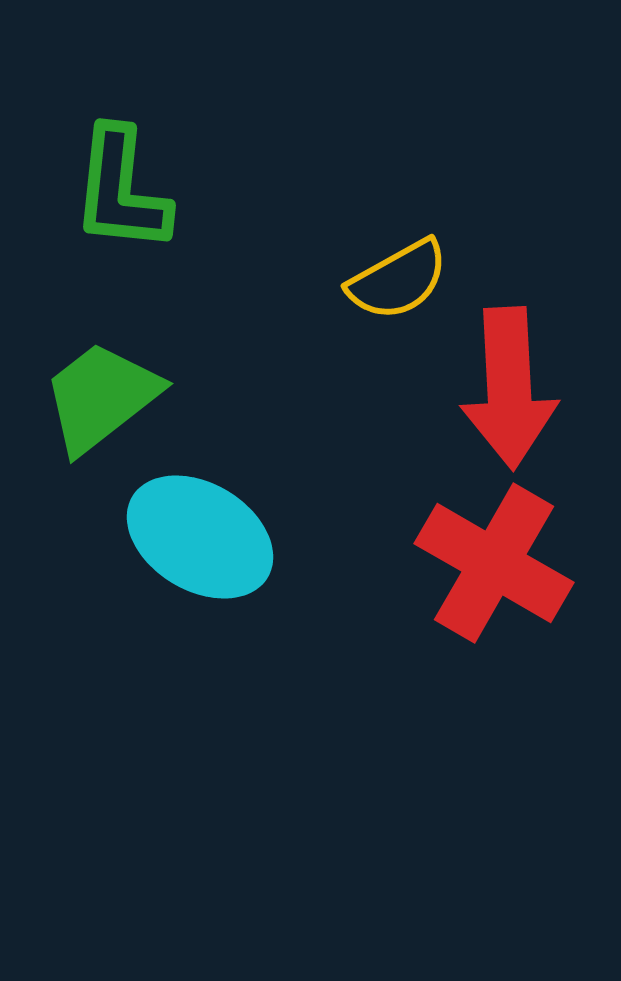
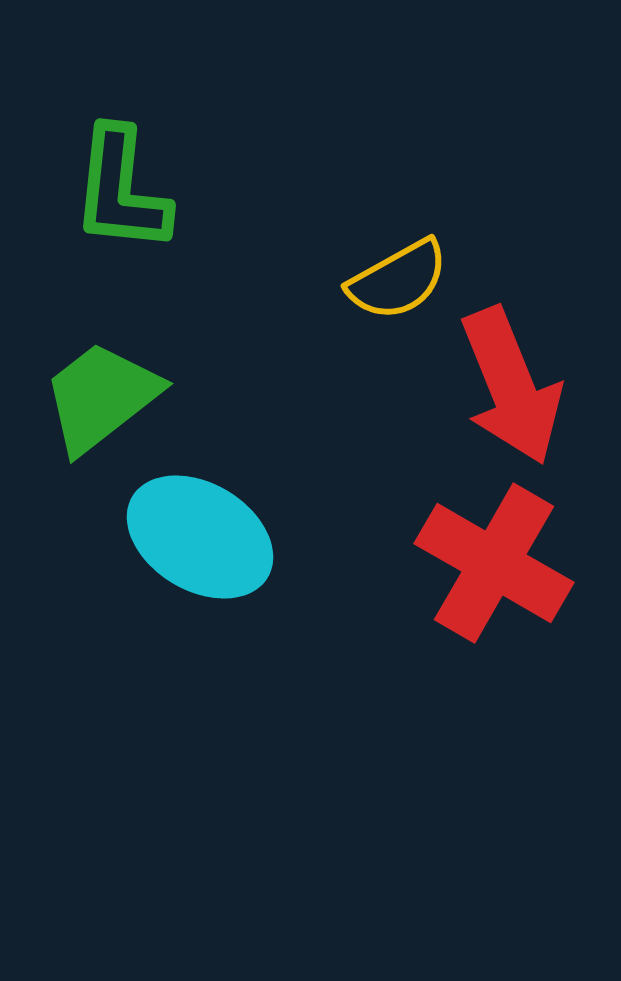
red arrow: moved 2 px right, 2 px up; rotated 19 degrees counterclockwise
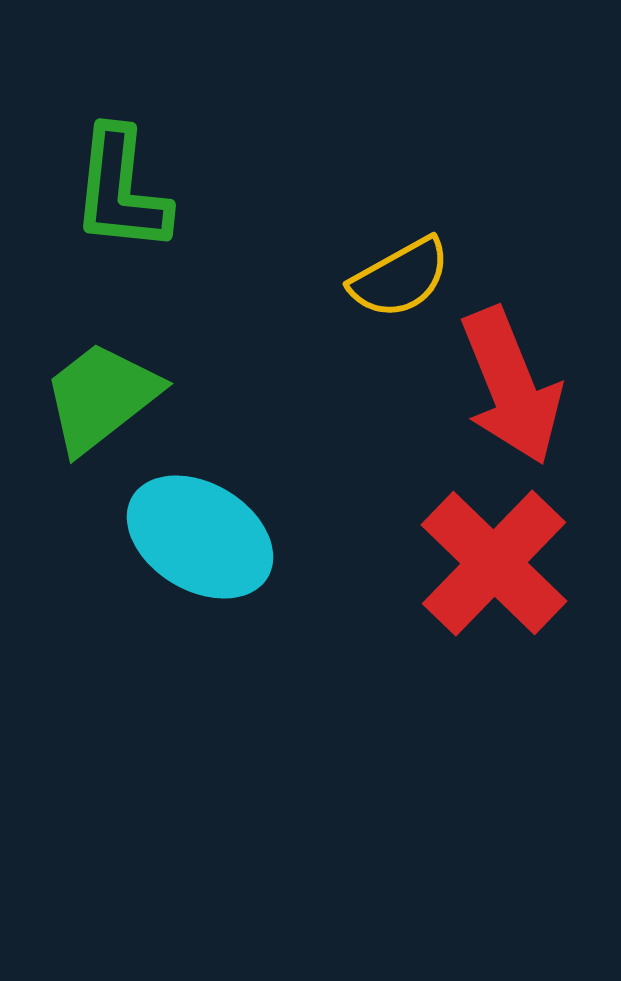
yellow semicircle: moved 2 px right, 2 px up
red cross: rotated 14 degrees clockwise
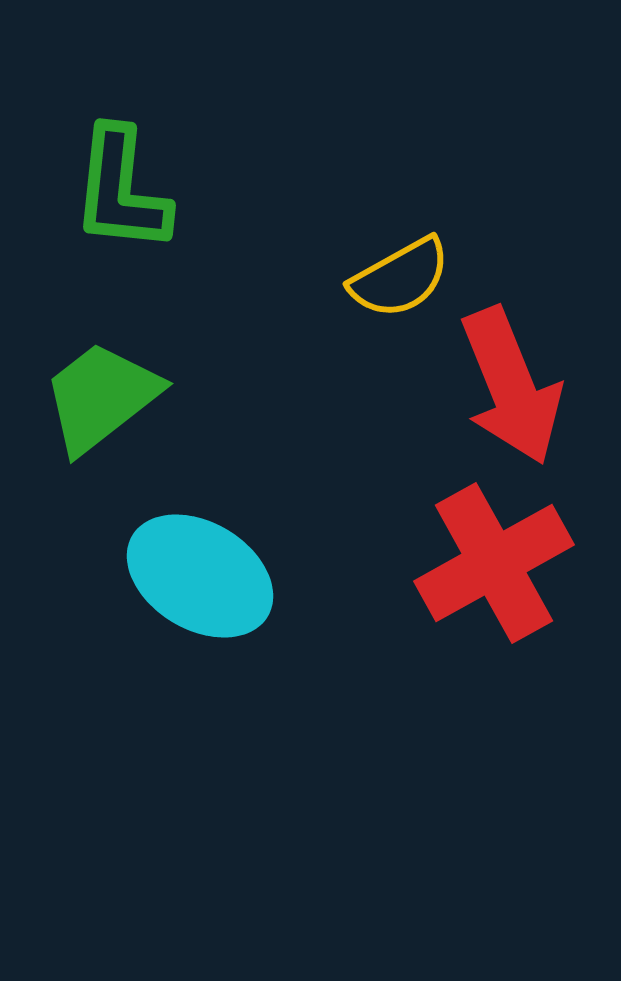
cyan ellipse: moved 39 px down
red cross: rotated 17 degrees clockwise
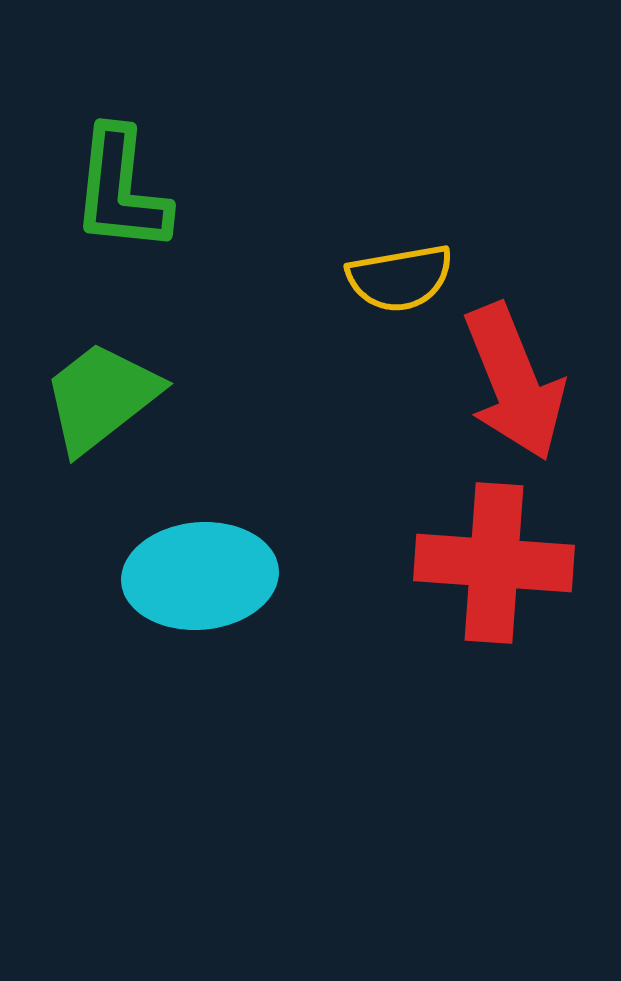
yellow semicircle: rotated 19 degrees clockwise
red arrow: moved 3 px right, 4 px up
red cross: rotated 33 degrees clockwise
cyan ellipse: rotated 36 degrees counterclockwise
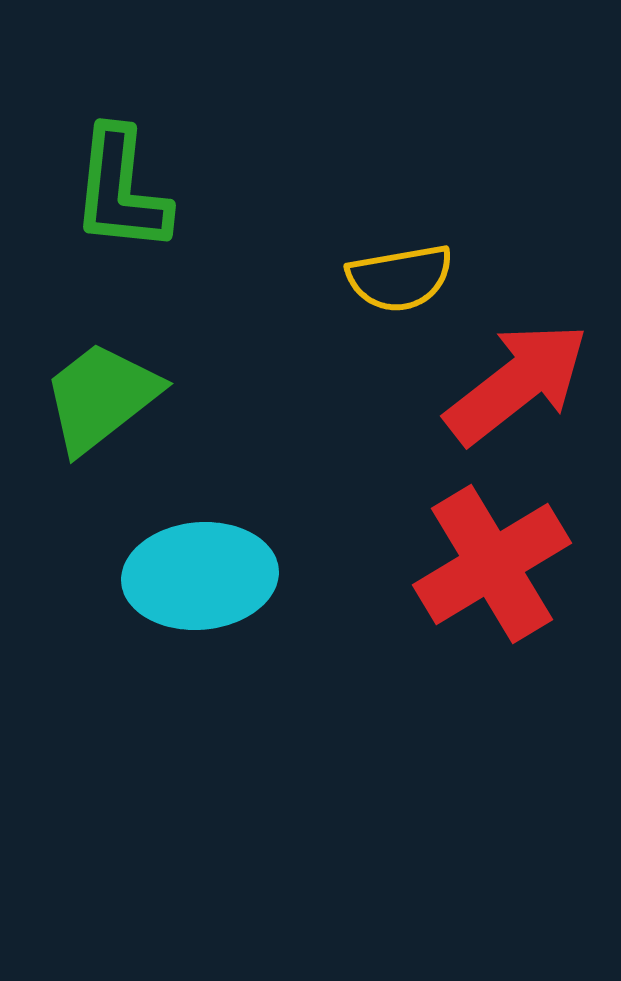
red arrow: moved 3 px right, 1 px down; rotated 106 degrees counterclockwise
red cross: moved 2 px left, 1 px down; rotated 35 degrees counterclockwise
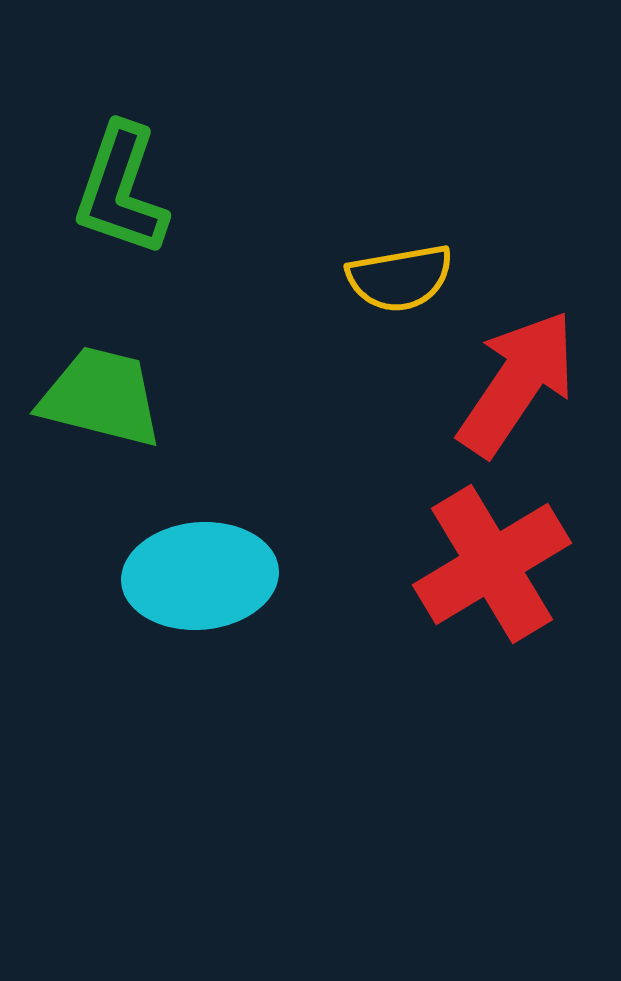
green L-shape: rotated 13 degrees clockwise
red arrow: rotated 18 degrees counterclockwise
green trapezoid: rotated 52 degrees clockwise
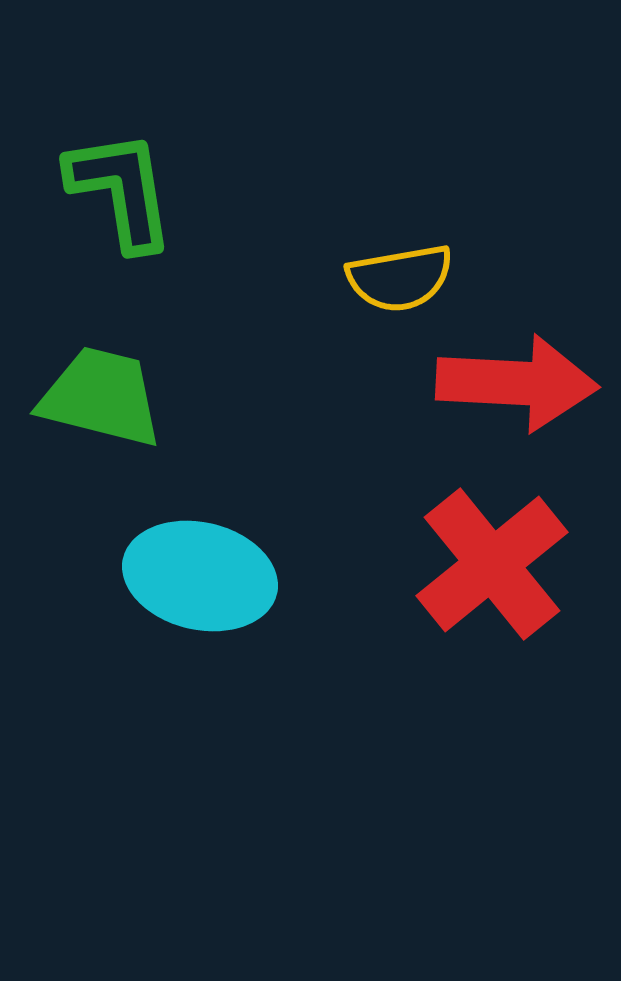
green L-shape: rotated 152 degrees clockwise
red arrow: rotated 59 degrees clockwise
red cross: rotated 8 degrees counterclockwise
cyan ellipse: rotated 18 degrees clockwise
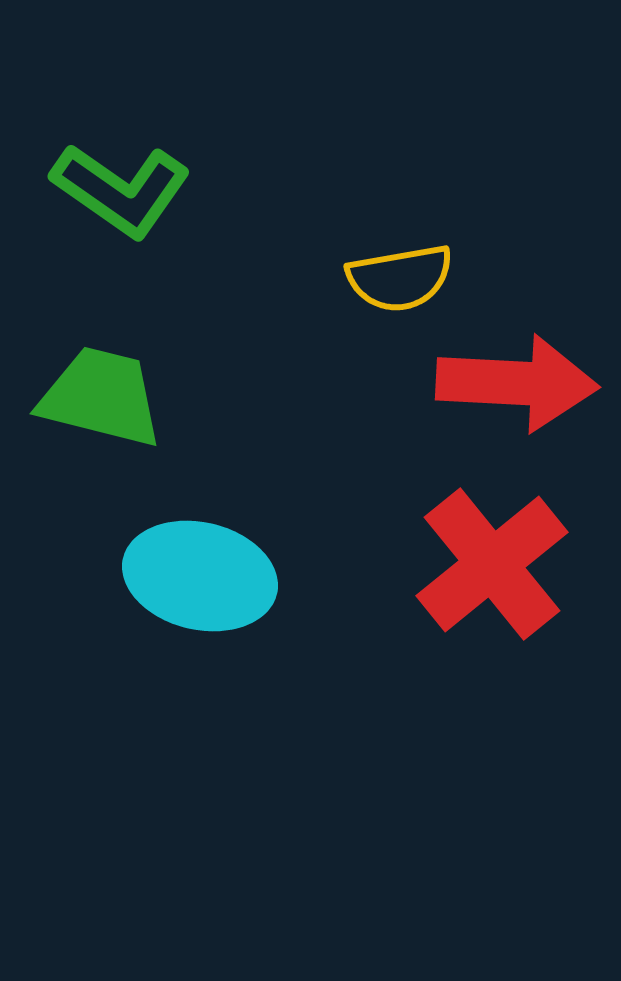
green L-shape: rotated 134 degrees clockwise
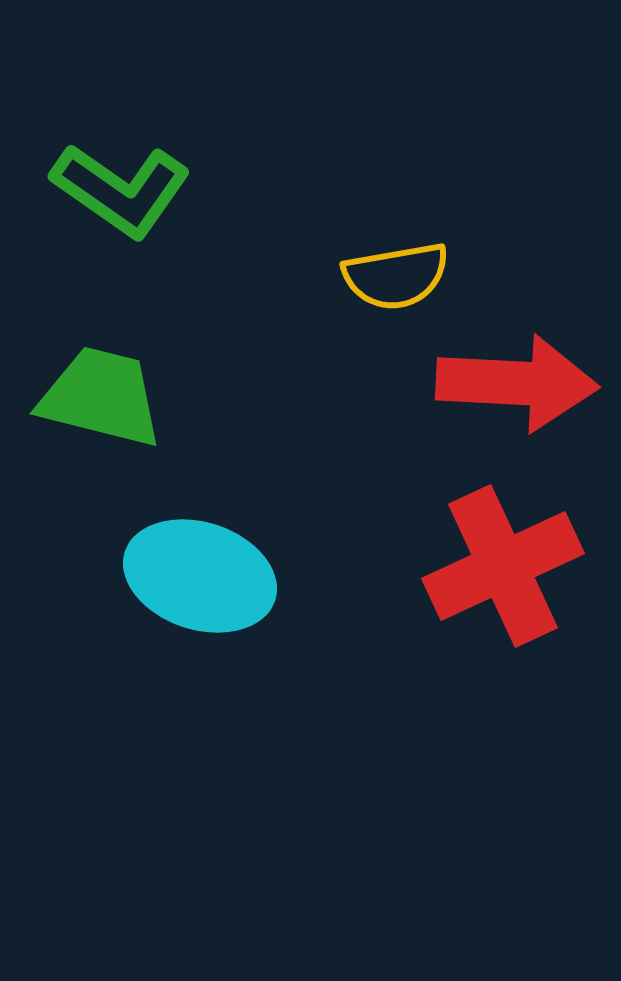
yellow semicircle: moved 4 px left, 2 px up
red cross: moved 11 px right, 2 px down; rotated 14 degrees clockwise
cyan ellipse: rotated 5 degrees clockwise
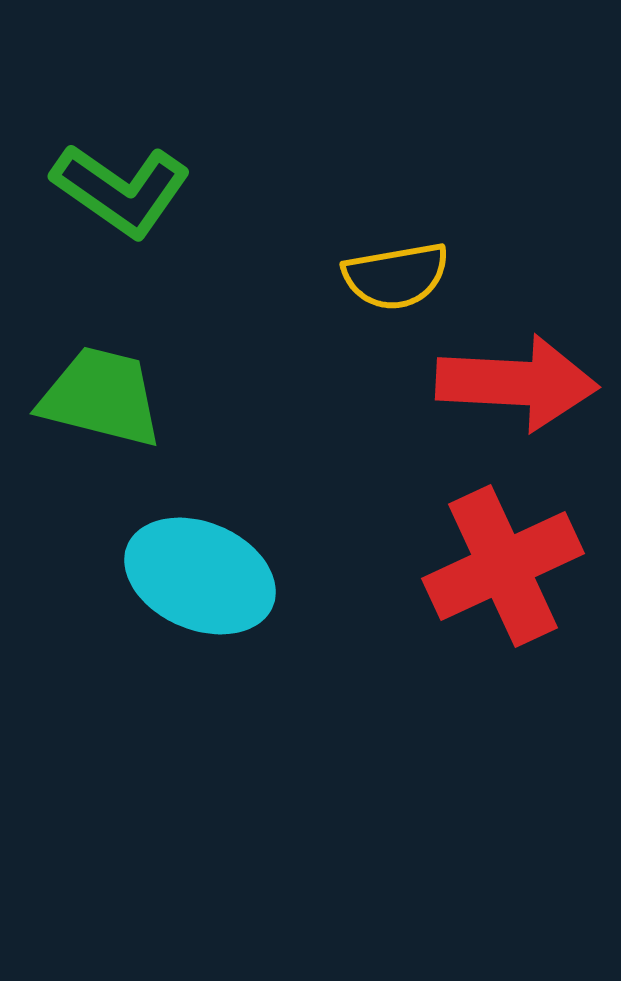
cyan ellipse: rotated 5 degrees clockwise
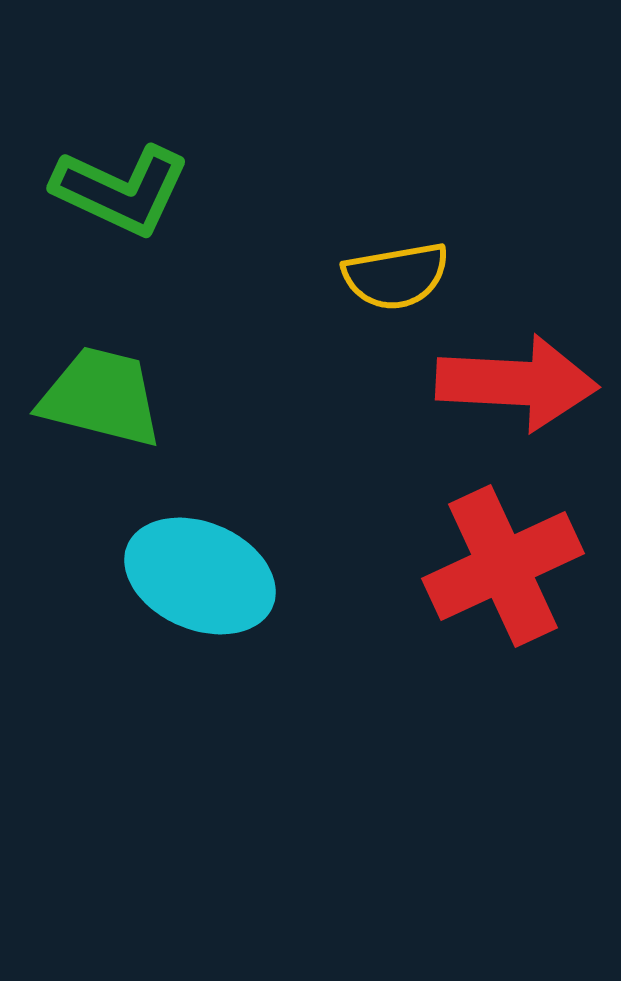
green L-shape: rotated 10 degrees counterclockwise
